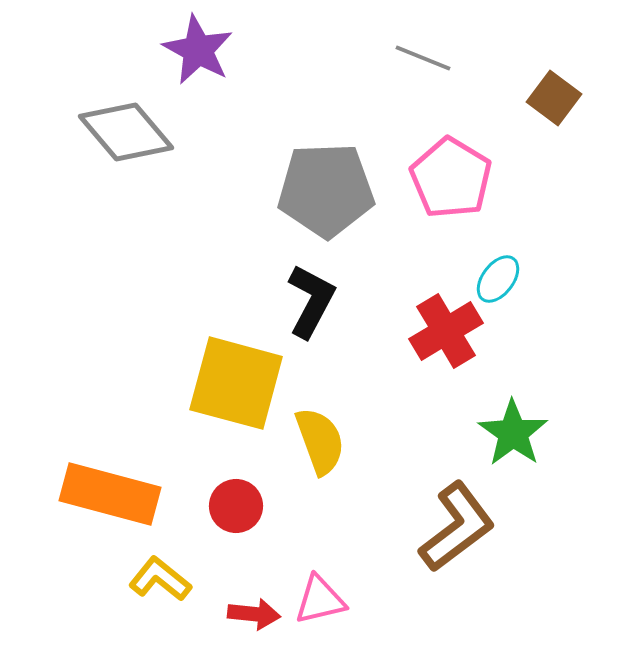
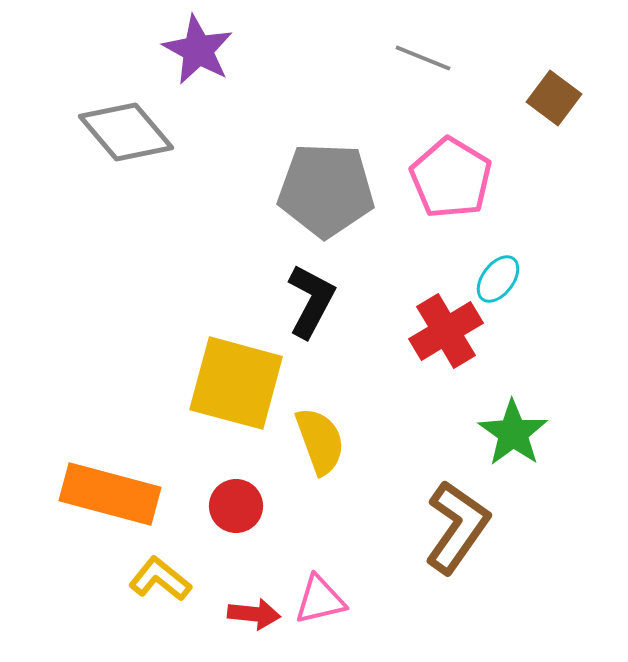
gray pentagon: rotated 4 degrees clockwise
brown L-shape: rotated 18 degrees counterclockwise
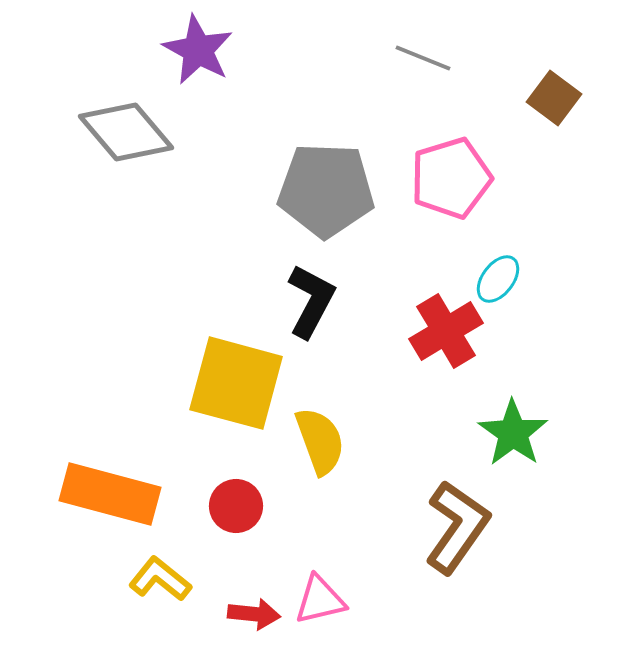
pink pentagon: rotated 24 degrees clockwise
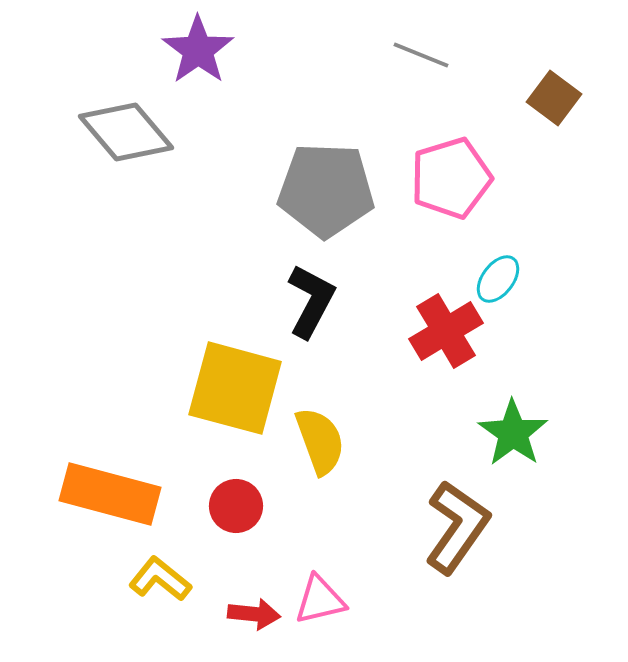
purple star: rotated 8 degrees clockwise
gray line: moved 2 px left, 3 px up
yellow square: moved 1 px left, 5 px down
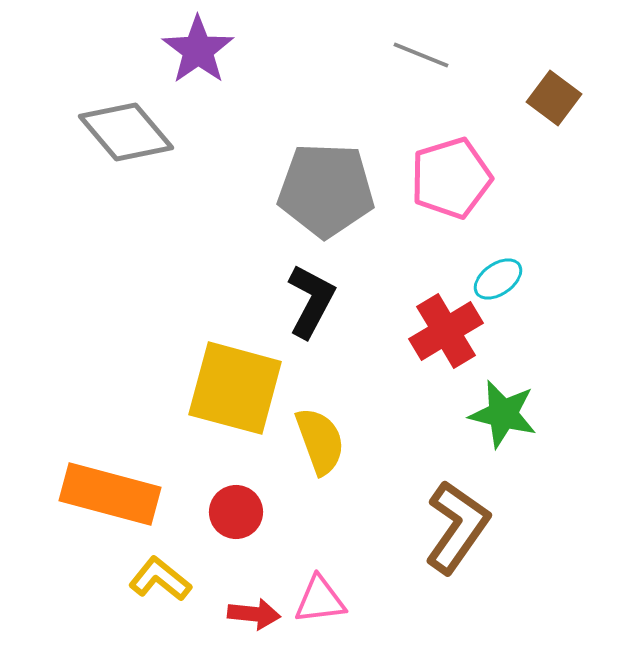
cyan ellipse: rotated 18 degrees clockwise
green star: moved 10 px left, 19 px up; rotated 22 degrees counterclockwise
red circle: moved 6 px down
pink triangle: rotated 6 degrees clockwise
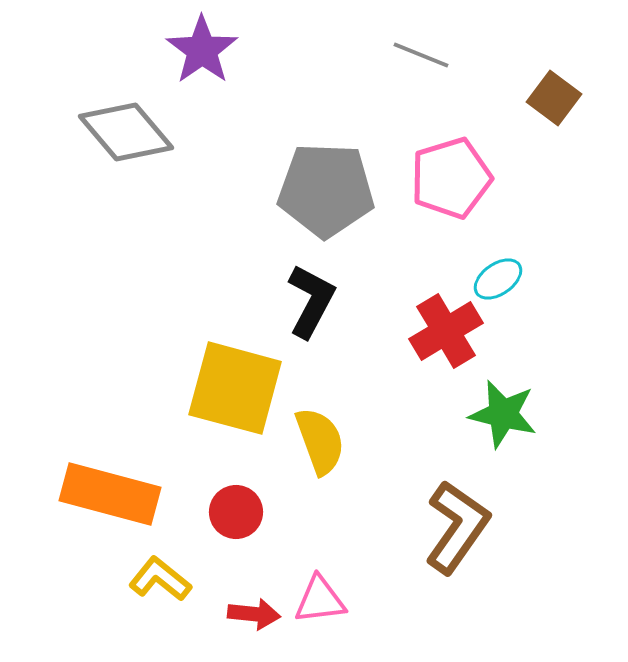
purple star: moved 4 px right
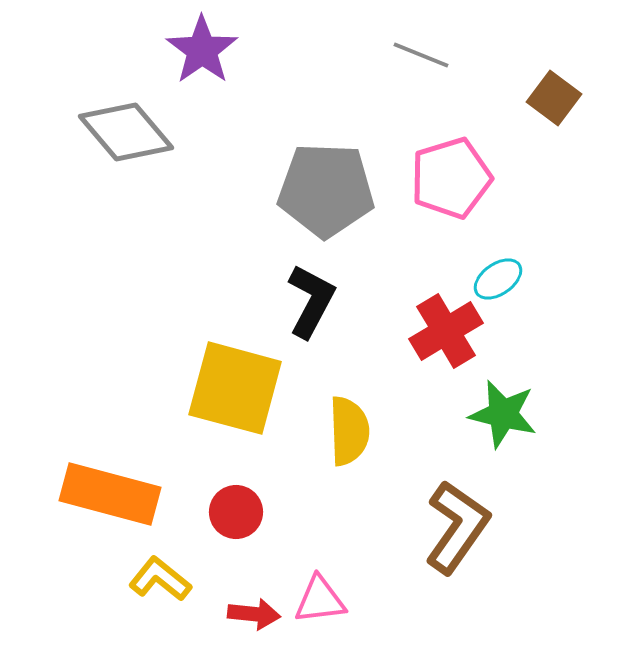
yellow semicircle: moved 29 px right, 10 px up; rotated 18 degrees clockwise
